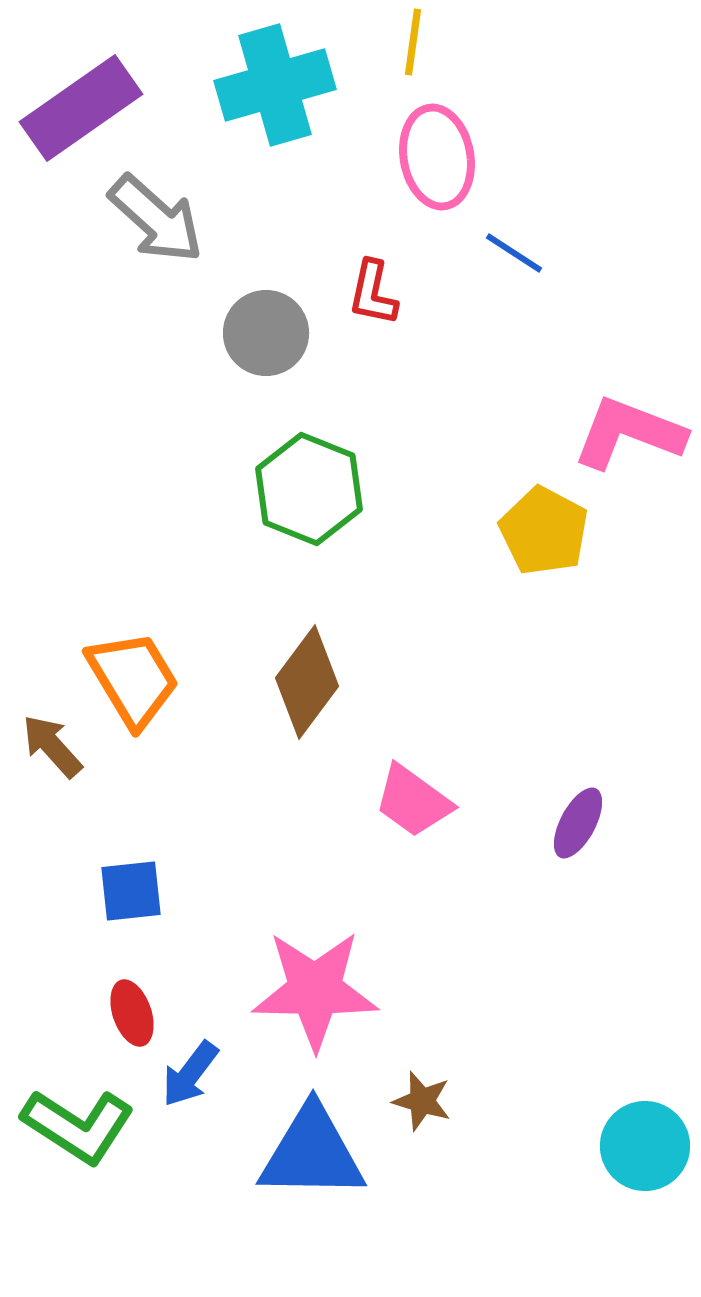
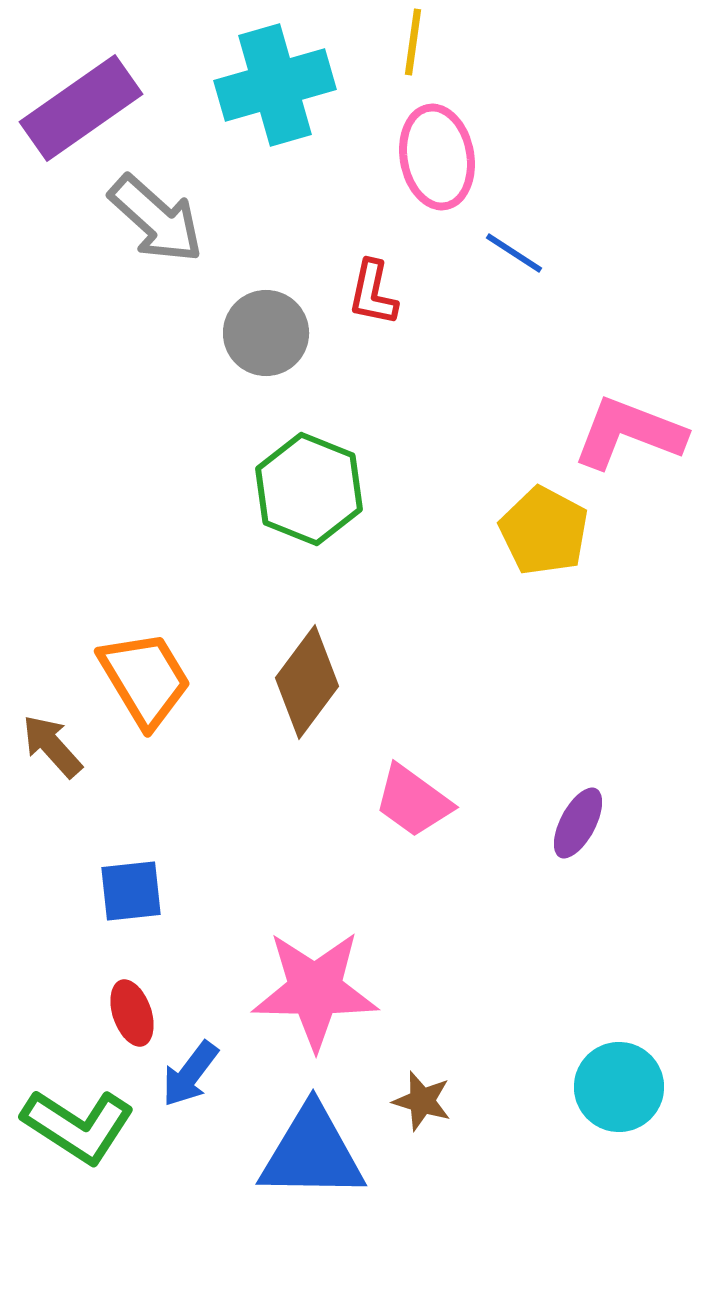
orange trapezoid: moved 12 px right
cyan circle: moved 26 px left, 59 px up
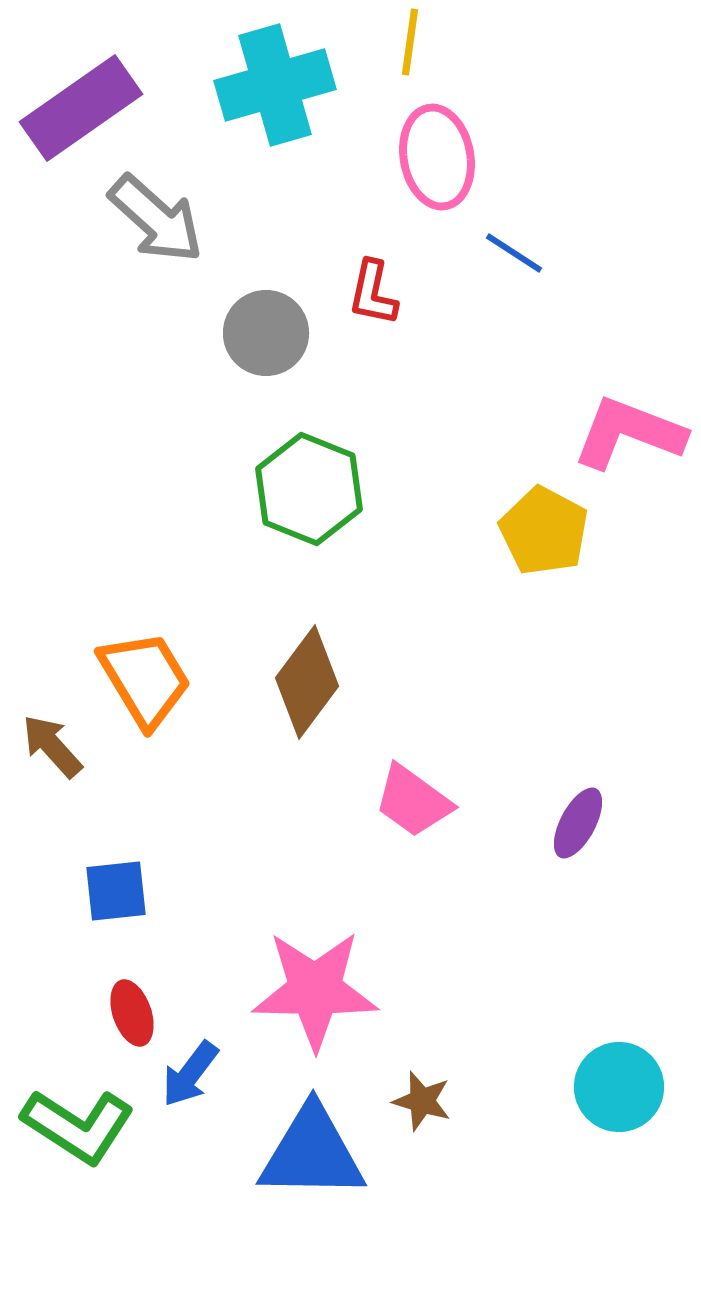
yellow line: moved 3 px left
blue square: moved 15 px left
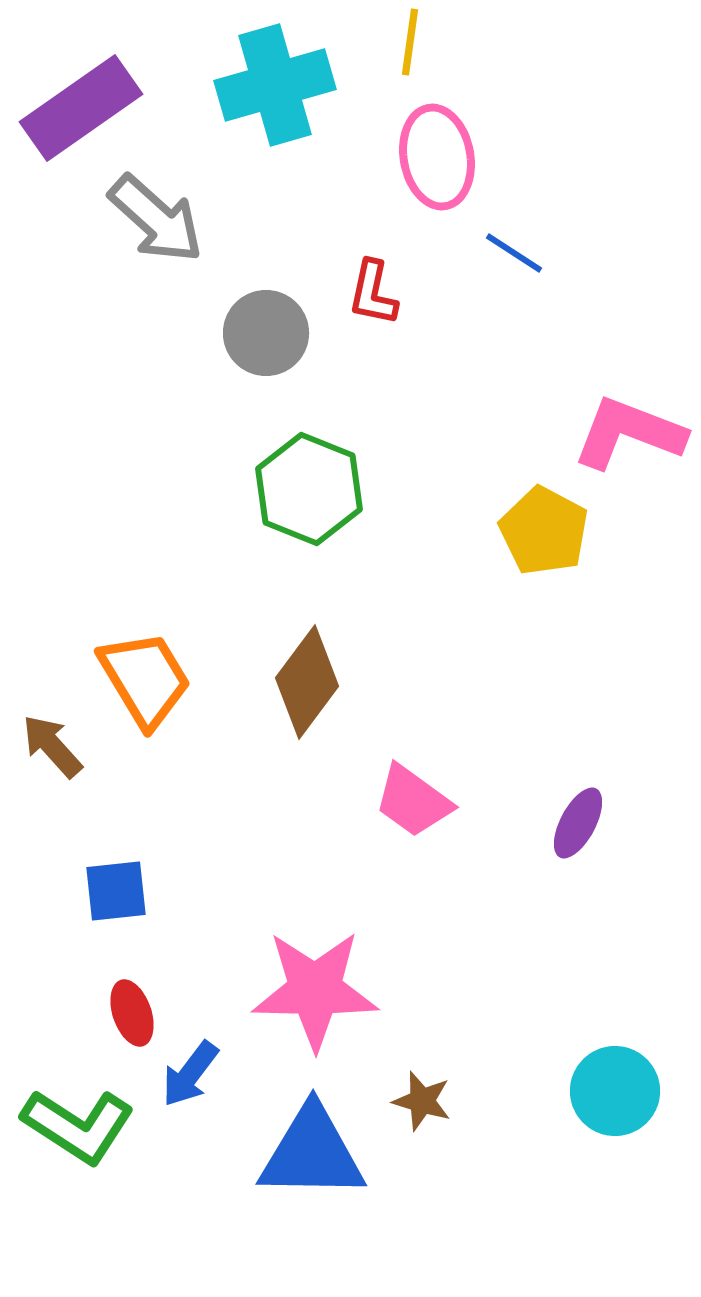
cyan circle: moved 4 px left, 4 px down
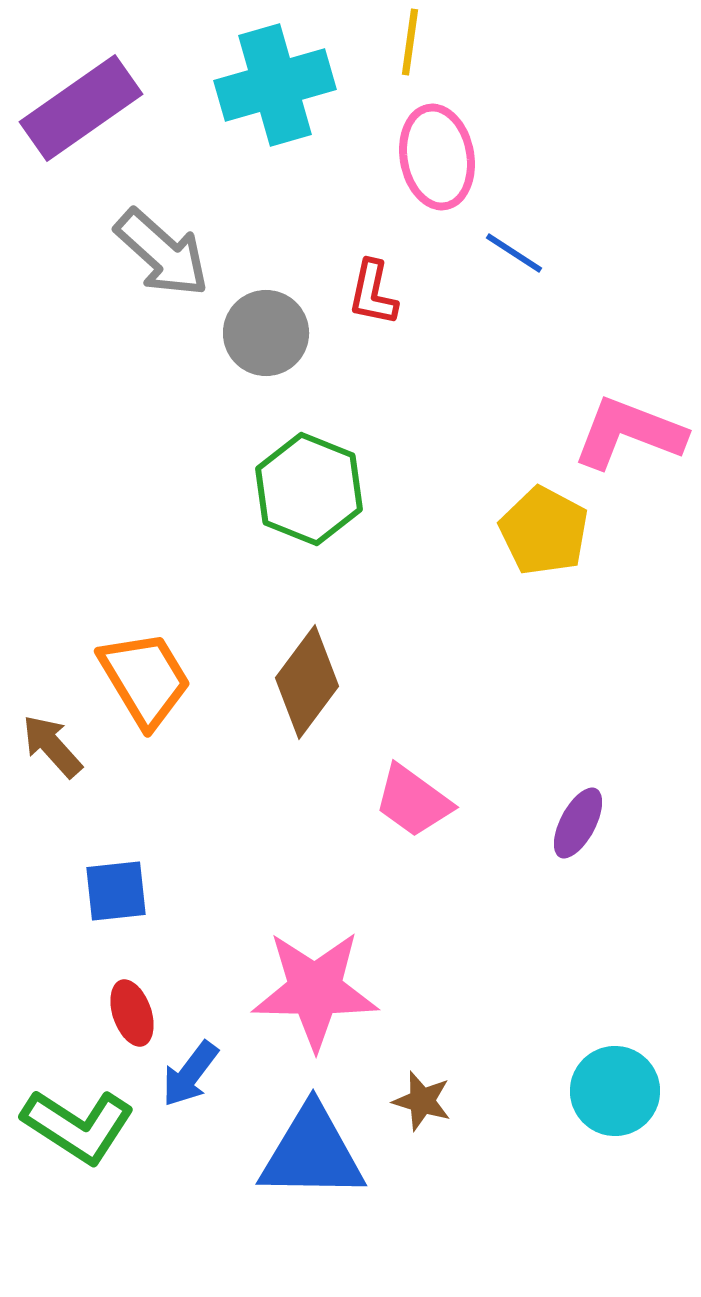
gray arrow: moved 6 px right, 34 px down
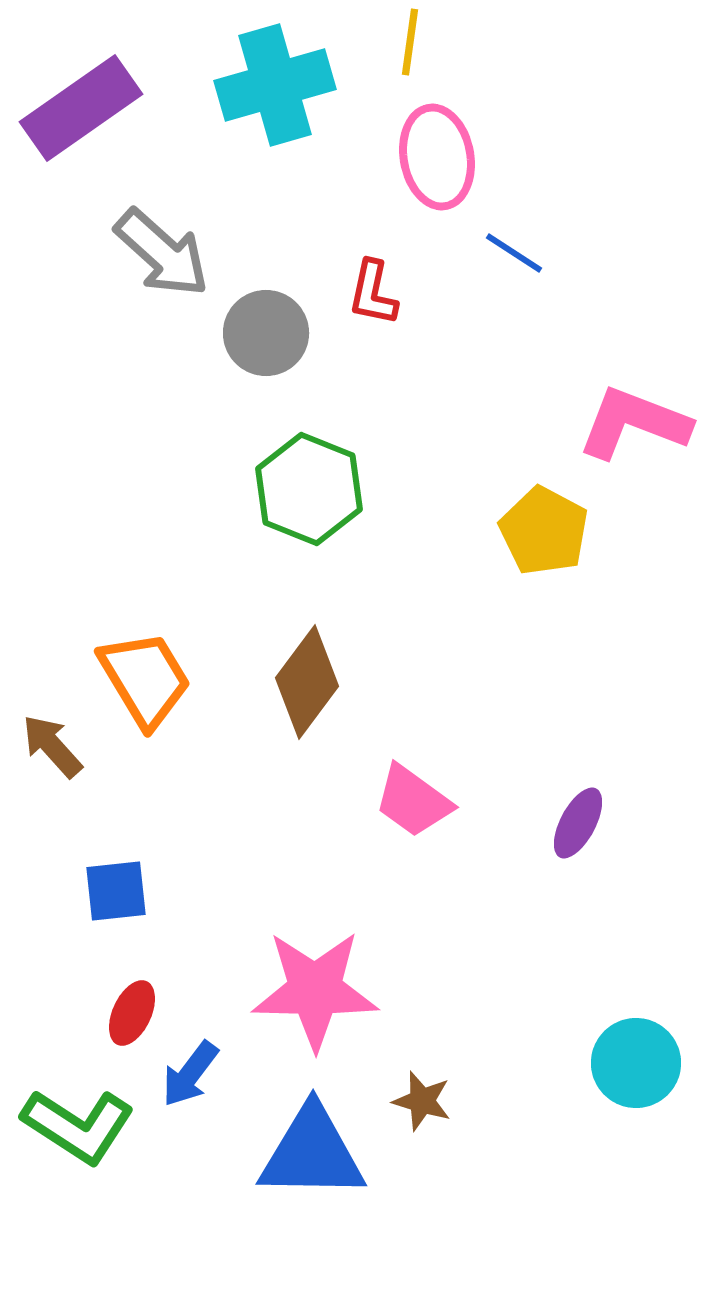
pink L-shape: moved 5 px right, 10 px up
red ellipse: rotated 44 degrees clockwise
cyan circle: moved 21 px right, 28 px up
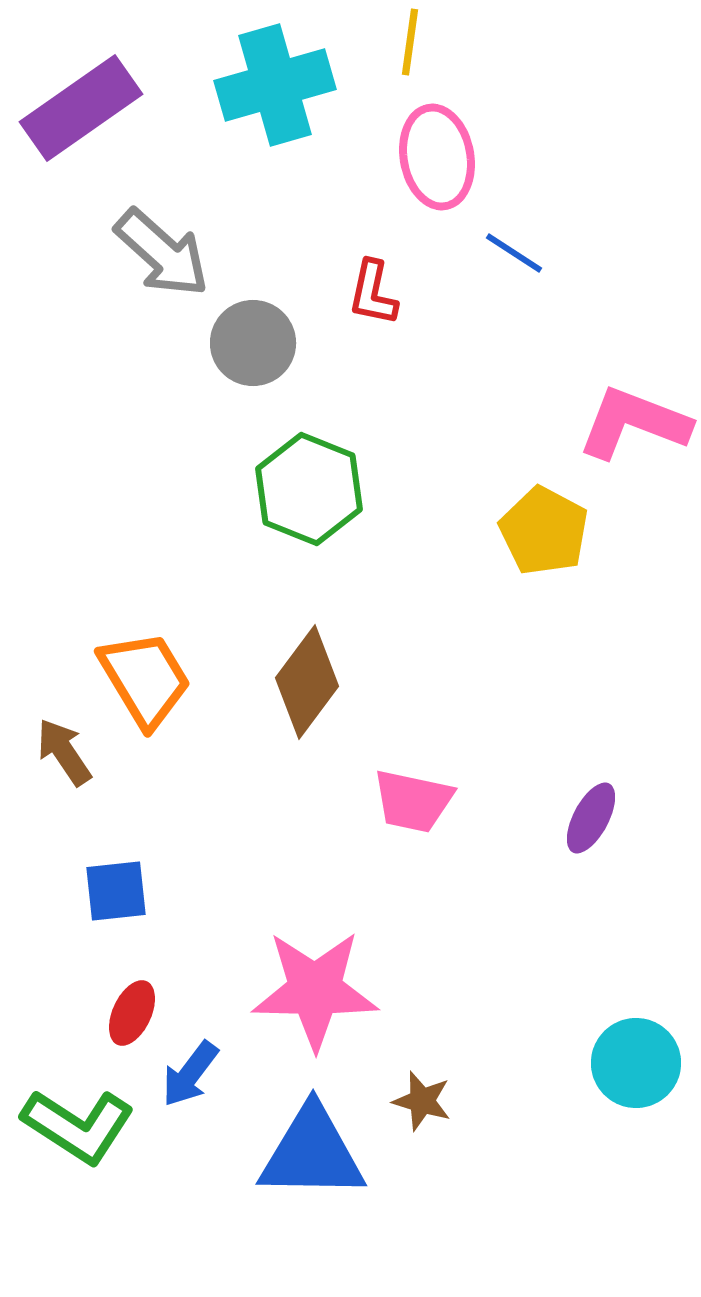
gray circle: moved 13 px left, 10 px down
brown arrow: moved 12 px right, 6 px down; rotated 8 degrees clockwise
pink trapezoid: rotated 24 degrees counterclockwise
purple ellipse: moved 13 px right, 5 px up
